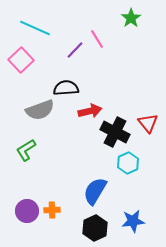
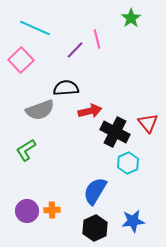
pink line: rotated 18 degrees clockwise
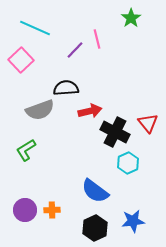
blue semicircle: rotated 84 degrees counterclockwise
purple circle: moved 2 px left, 1 px up
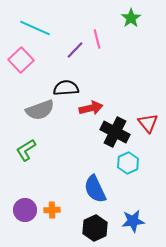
red arrow: moved 1 px right, 3 px up
blue semicircle: moved 2 px up; rotated 28 degrees clockwise
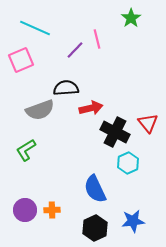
pink square: rotated 20 degrees clockwise
